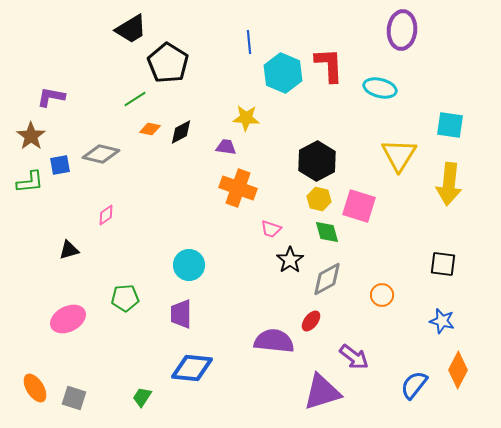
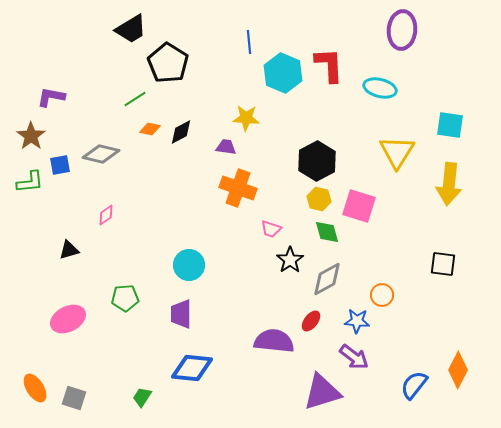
yellow triangle at (399, 155): moved 2 px left, 3 px up
blue star at (442, 321): moved 85 px left; rotated 10 degrees counterclockwise
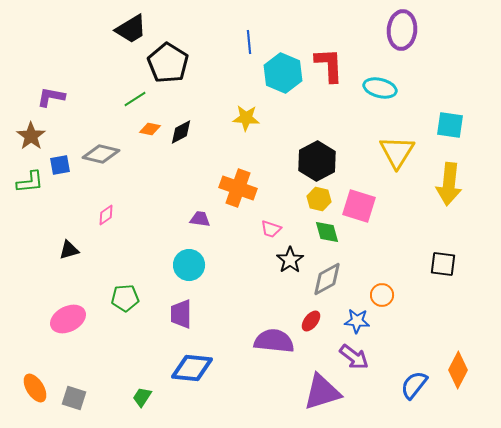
purple trapezoid at (226, 147): moved 26 px left, 72 px down
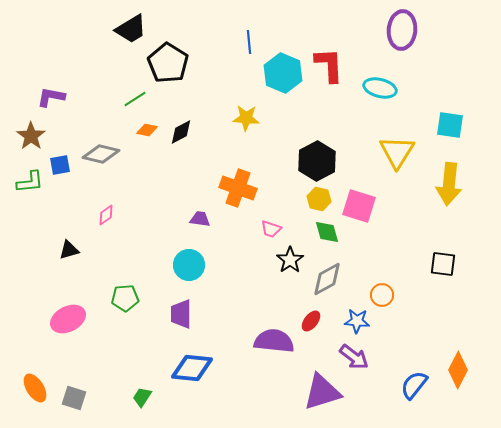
orange diamond at (150, 129): moved 3 px left, 1 px down
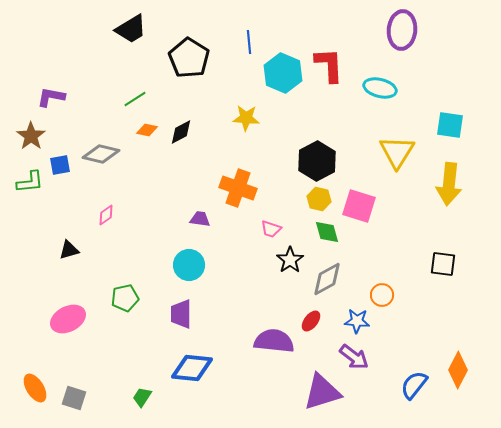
black pentagon at (168, 63): moved 21 px right, 5 px up
green pentagon at (125, 298): rotated 8 degrees counterclockwise
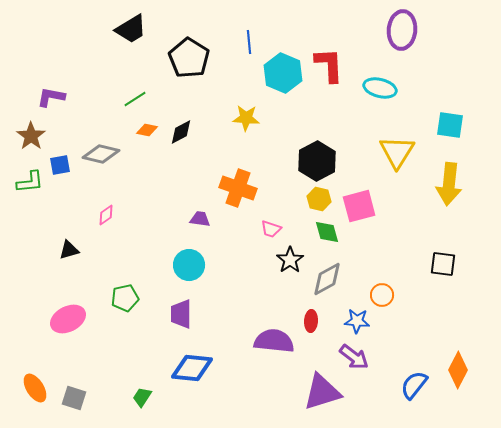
pink square at (359, 206): rotated 32 degrees counterclockwise
red ellipse at (311, 321): rotated 35 degrees counterclockwise
